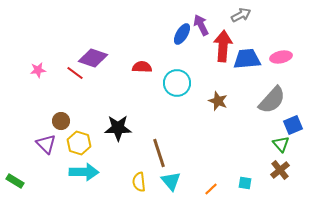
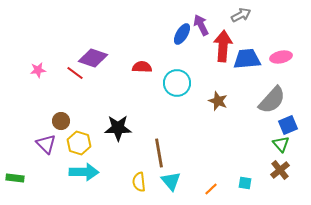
blue square: moved 5 px left
brown line: rotated 8 degrees clockwise
green rectangle: moved 3 px up; rotated 24 degrees counterclockwise
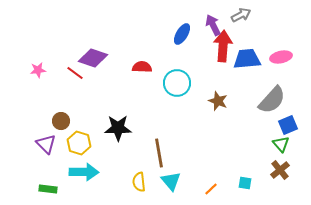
purple arrow: moved 12 px right
green rectangle: moved 33 px right, 11 px down
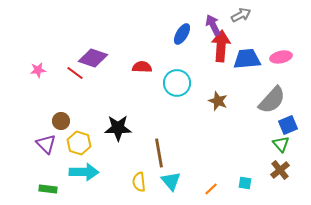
red arrow: moved 2 px left
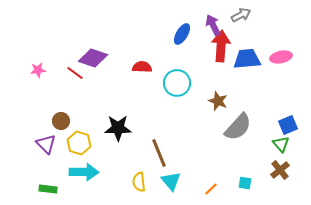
gray semicircle: moved 34 px left, 27 px down
brown line: rotated 12 degrees counterclockwise
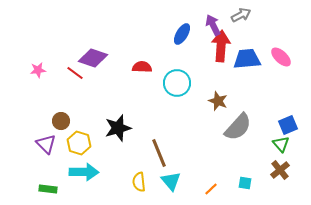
pink ellipse: rotated 55 degrees clockwise
black star: rotated 16 degrees counterclockwise
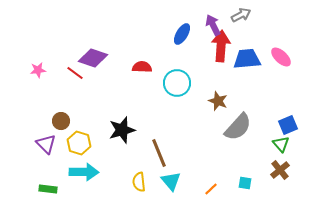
black star: moved 4 px right, 2 px down
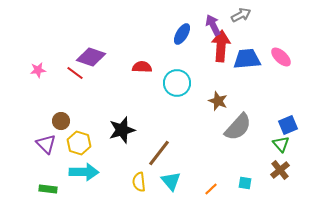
purple diamond: moved 2 px left, 1 px up
brown line: rotated 60 degrees clockwise
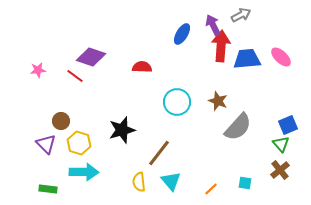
red line: moved 3 px down
cyan circle: moved 19 px down
